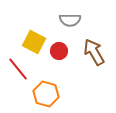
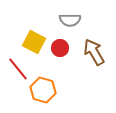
red circle: moved 1 px right, 3 px up
orange hexagon: moved 3 px left, 4 px up
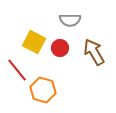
red line: moved 1 px left, 1 px down
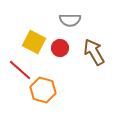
red line: moved 3 px right; rotated 10 degrees counterclockwise
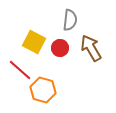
gray semicircle: rotated 85 degrees counterclockwise
brown arrow: moved 3 px left, 4 px up
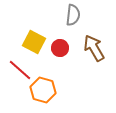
gray semicircle: moved 3 px right, 5 px up
brown arrow: moved 3 px right
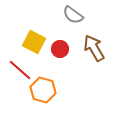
gray semicircle: rotated 120 degrees clockwise
red circle: moved 1 px down
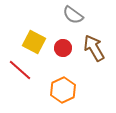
red circle: moved 3 px right, 1 px up
orange hexagon: moved 20 px right; rotated 20 degrees clockwise
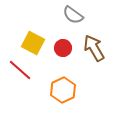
yellow square: moved 1 px left, 1 px down
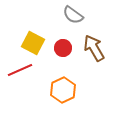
red line: rotated 65 degrees counterclockwise
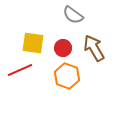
yellow square: rotated 20 degrees counterclockwise
orange hexagon: moved 4 px right, 14 px up; rotated 15 degrees counterclockwise
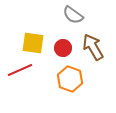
brown arrow: moved 1 px left, 1 px up
orange hexagon: moved 3 px right, 3 px down
